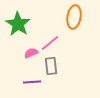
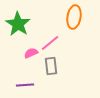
purple line: moved 7 px left, 3 px down
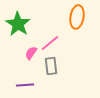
orange ellipse: moved 3 px right
pink semicircle: rotated 32 degrees counterclockwise
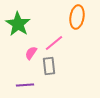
pink line: moved 4 px right
gray rectangle: moved 2 px left
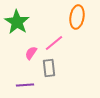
green star: moved 1 px left, 2 px up
gray rectangle: moved 2 px down
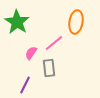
orange ellipse: moved 1 px left, 5 px down
purple line: rotated 60 degrees counterclockwise
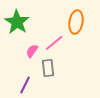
pink semicircle: moved 1 px right, 2 px up
gray rectangle: moved 1 px left
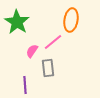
orange ellipse: moved 5 px left, 2 px up
pink line: moved 1 px left, 1 px up
purple line: rotated 30 degrees counterclockwise
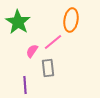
green star: moved 1 px right
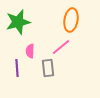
green star: rotated 25 degrees clockwise
pink line: moved 8 px right, 5 px down
pink semicircle: moved 2 px left; rotated 32 degrees counterclockwise
purple line: moved 8 px left, 17 px up
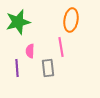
pink line: rotated 60 degrees counterclockwise
